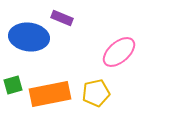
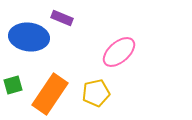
orange rectangle: rotated 45 degrees counterclockwise
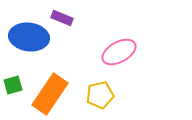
pink ellipse: rotated 12 degrees clockwise
yellow pentagon: moved 4 px right, 2 px down
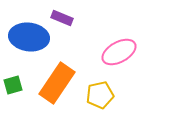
orange rectangle: moved 7 px right, 11 px up
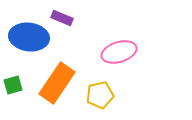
pink ellipse: rotated 12 degrees clockwise
